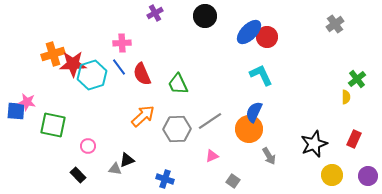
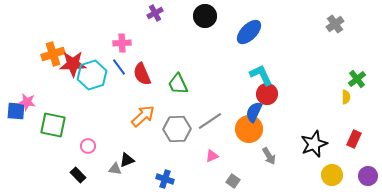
red circle: moved 57 px down
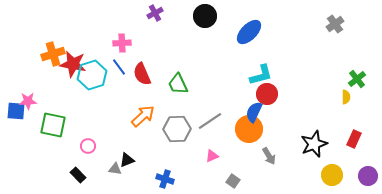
red star: rotated 12 degrees clockwise
cyan L-shape: rotated 100 degrees clockwise
pink star: moved 1 px right, 1 px up; rotated 12 degrees counterclockwise
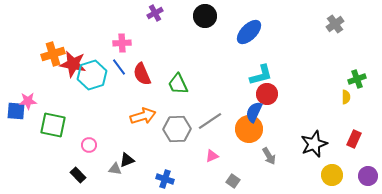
green cross: rotated 18 degrees clockwise
orange arrow: rotated 25 degrees clockwise
pink circle: moved 1 px right, 1 px up
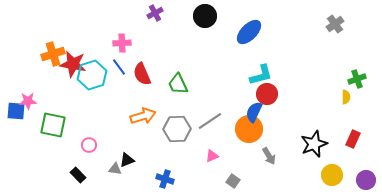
red rectangle: moved 1 px left
purple circle: moved 2 px left, 4 px down
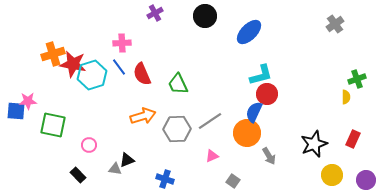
orange circle: moved 2 px left, 4 px down
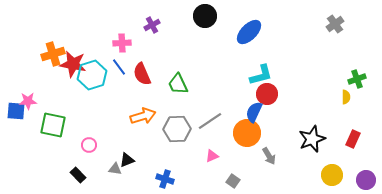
purple cross: moved 3 px left, 12 px down
black star: moved 2 px left, 5 px up
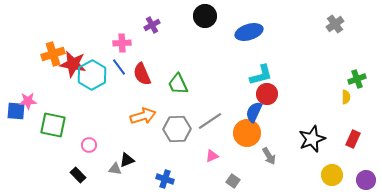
blue ellipse: rotated 28 degrees clockwise
cyan hexagon: rotated 12 degrees counterclockwise
